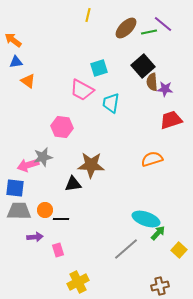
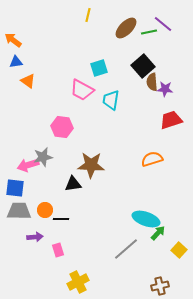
cyan trapezoid: moved 3 px up
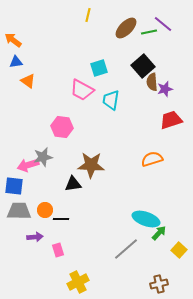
purple star: rotated 21 degrees counterclockwise
blue square: moved 1 px left, 2 px up
green arrow: moved 1 px right
brown cross: moved 1 px left, 2 px up
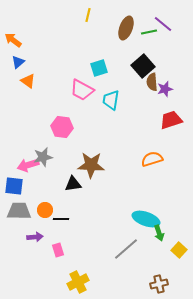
brown ellipse: rotated 25 degrees counterclockwise
blue triangle: moved 2 px right; rotated 32 degrees counterclockwise
green arrow: rotated 119 degrees clockwise
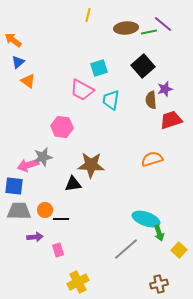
brown ellipse: rotated 65 degrees clockwise
brown semicircle: moved 1 px left, 18 px down
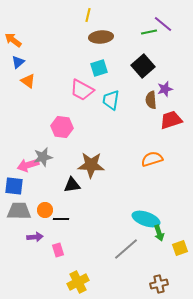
brown ellipse: moved 25 px left, 9 px down
black triangle: moved 1 px left, 1 px down
yellow square: moved 1 px right, 2 px up; rotated 28 degrees clockwise
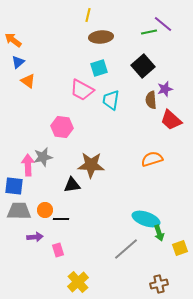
red trapezoid: rotated 120 degrees counterclockwise
pink arrow: rotated 105 degrees clockwise
yellow cross: rotated 15 degrees counterclockwise
